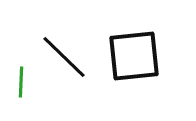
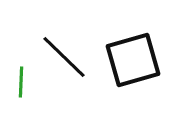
black square: moved 1 px left, 4 px down; rotated 10 degrees counterclockwise
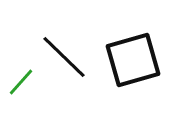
green line: rotated 40 degrees clockwise
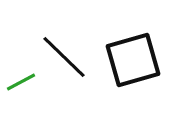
green line: rotated 20 degrees clockwise
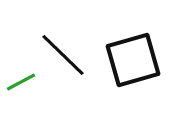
black line: moved 1 px left, 2 px up
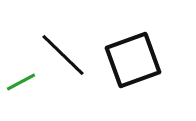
black square: rotated 4 degrees counterclockwise
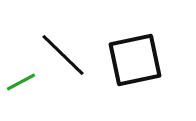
black square: moved 2 px right; rotated 8 degrees clockwise
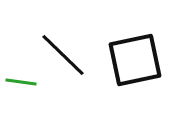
green line: rotated 36 degrees clockwise
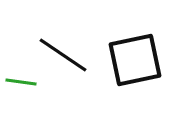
black line: rotated 10 degrees counterclockwise
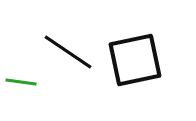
black line: moved 5 px right, 3 px up
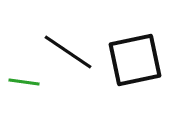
green line: moved 3 px right
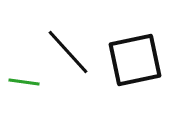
black line: rotated 14 degrees clockwise
